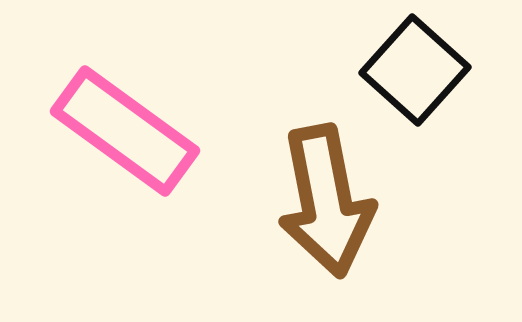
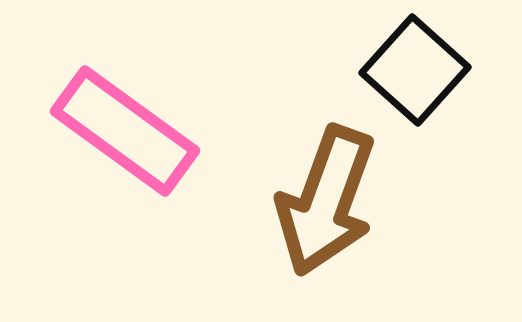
brown arrow: rotated 31 degrees clockwise
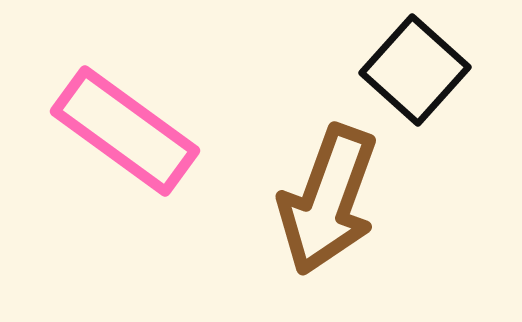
brown arrow: moved 2 px right, 1 px up
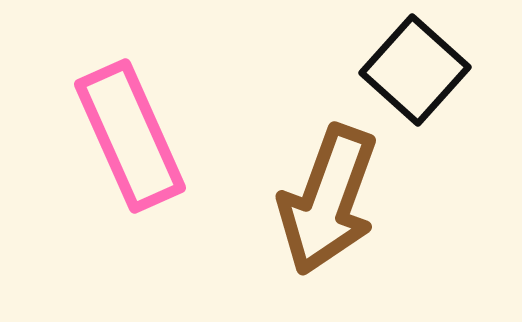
pink rectangle: moved 5 px right, 5 px down; rotated 30 degrees clockwise
